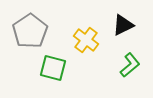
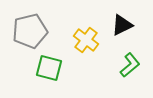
black triangle: moved 1 px left
gray pentagon: rotated 20 degrees clockwise
green square: moved 4 px left
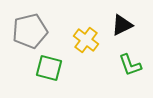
green L-shape: rotated 110 degrees clockwise
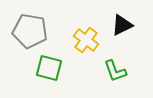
gray pentagon: rotated 24 degrees clockwise
green L-shape: moved 15 px left, 6 px down
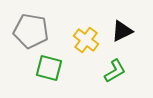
black triangle: moved 6 px down
gray pentagon: moved 1 px right
green L-shape: rotated 100 degrees counterclockwise
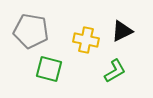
yellow cross: rotated 25 degrees counterclockwise
green square: moved 1 px down
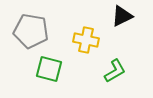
black triangle: moved 15 px up
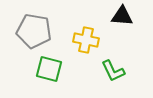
black triangle: rotated 30 degrees clockwise
gray pentagon: moved 3 px right
green L-shape: moved 2 px left; rotated 95 degrees clockwise
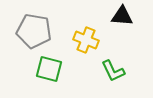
yellow cross: rotated 10 degrees clockwise
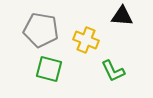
gray pentagon: moved 7 px right, 1 px up
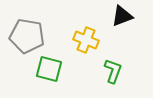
black triangle: rotated 25 degrees counterclockwise
gray pentagon: moved 14 px left, 6 px down
green L-shape: rotated 135 degrees counterclockwise
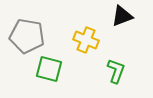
green L-shape: moved 3 px right
